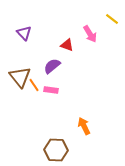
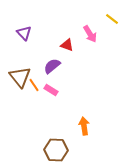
pink rectangle: rotated 24 degrees clockwise
orange arrow: rotated 18 degrees clockwise
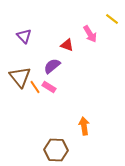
purple triangle: moved 3 px down
orange line: moved 1 px right, 2 px down
pink rectangle: moved 2 px left, 3 px up
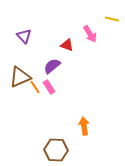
yellow line: rotated 24 degrees counterclockwise
brown triangle: rotated 45 degrees clockwise
pink rectangle: rotated 24 degrees clockwise
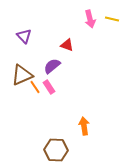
pink arrow: moved 15 px up; rotated 18 degrees clockwise
brown triangle: moved 2 px right, 2 px up
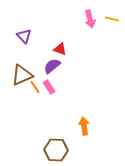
red triangle: moved 7 px left, 4 px down
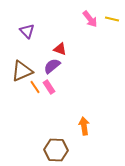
pink arrow: rotated 24 degrees counterclockwise
purple triangle: moved 3 px right, 5 px up
brown triangle: moved 4 px up
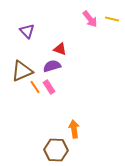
purple semicircle: rotated 24 degrees clockwise
orange arrow: moved 10 px left, 3 px down
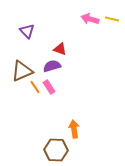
pink arrow: rotated 144 degrees clockwise
